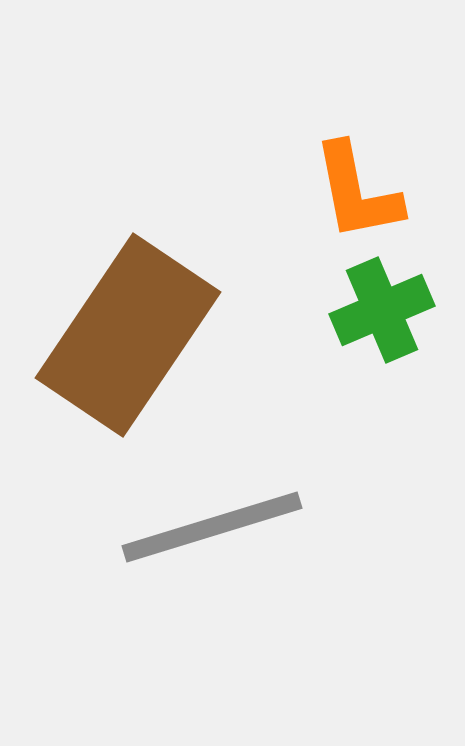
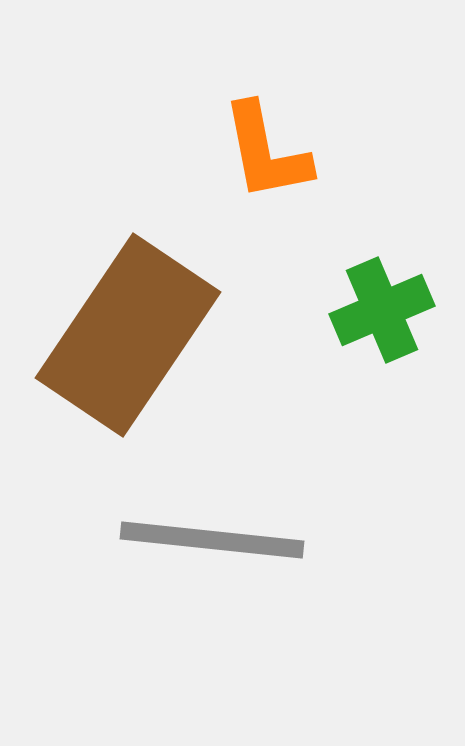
orange L-shape: moved 91 px left, 40 px up
gray line: moved 13 px down; rotated 23 degrees clockwise
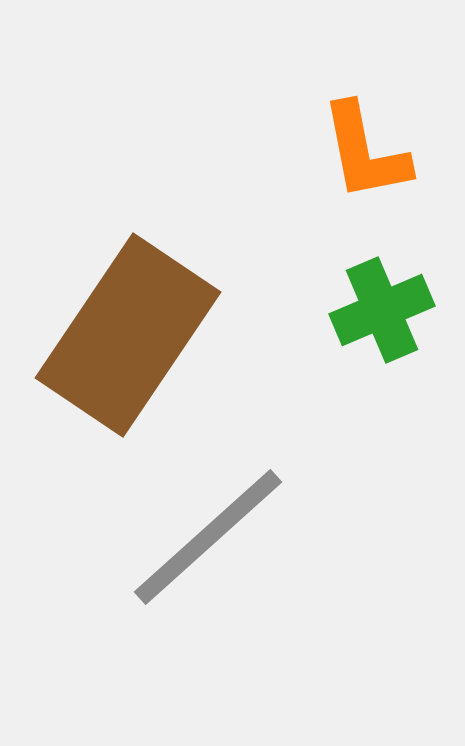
orange L-shape: moved 99 px right
gray line: moved 4 px left, 3 px up; rotated 48 degrees counterclockwise
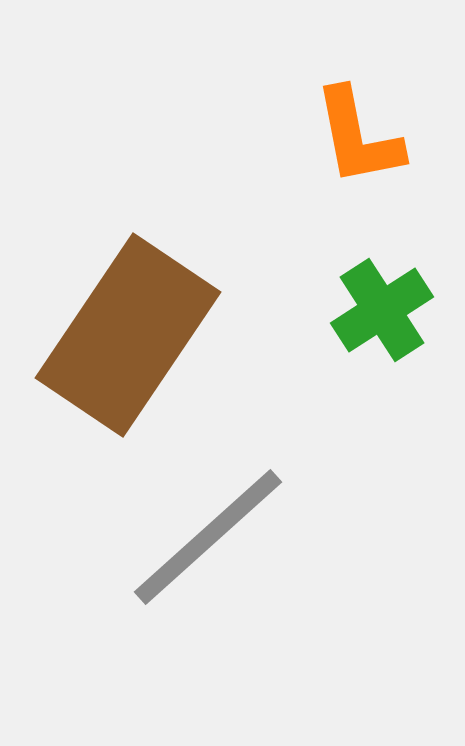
orange L-shape: moved 7 px left, 15 px up
green cross: rotated 10 degrees counterclockwise
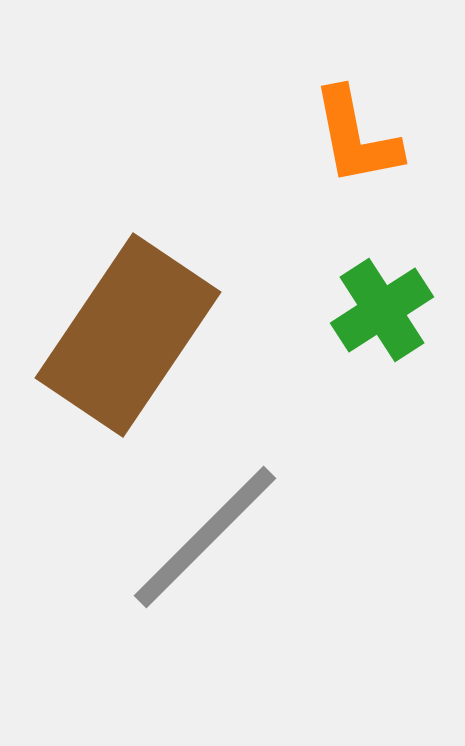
orange L-shape: moved 2 px left
gray line: moved 3 px left; rotated 3 degrees counterclockwise
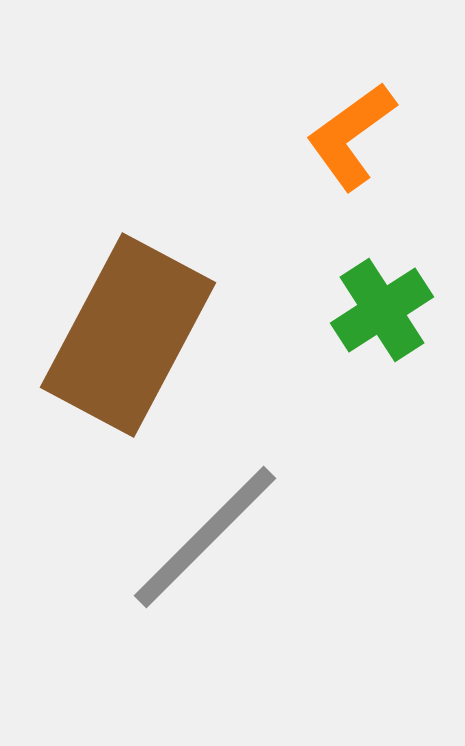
orange L-shape: moved 5 px left, 1 px up; rotated 65 degrees clockwise
brown rectangle: rotated 6 degrees counterclockwise
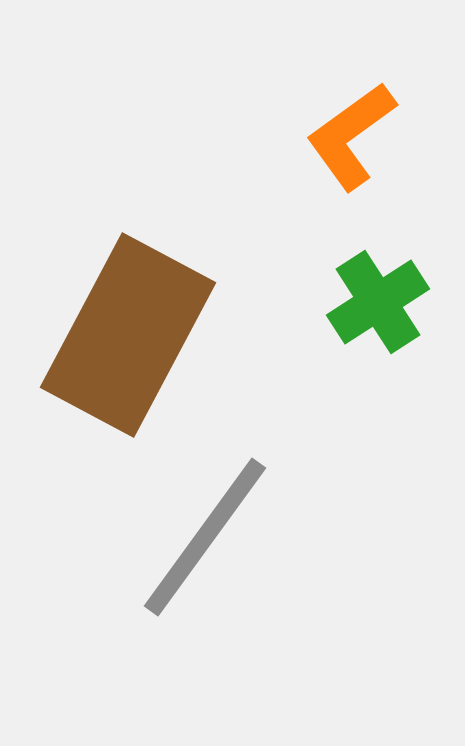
green cross: moved 4 px left, 8 px up
gray line: rotated 9 degrees counterclockwise
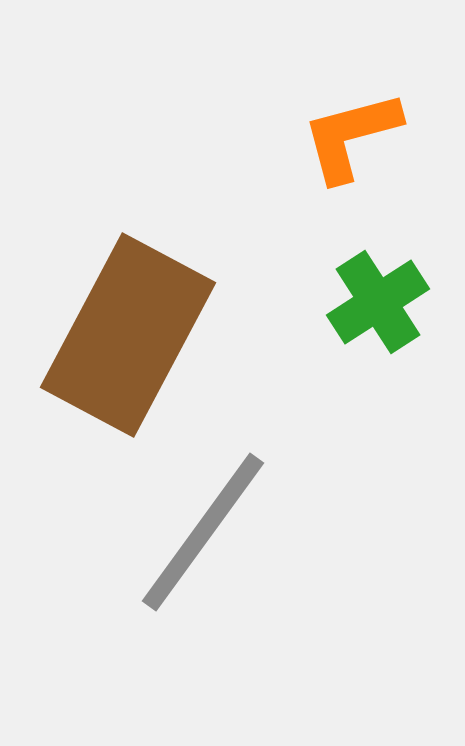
orange L-shape: rotated 21 degrees clockwise
gray line: moved 2 px left, 5 px up
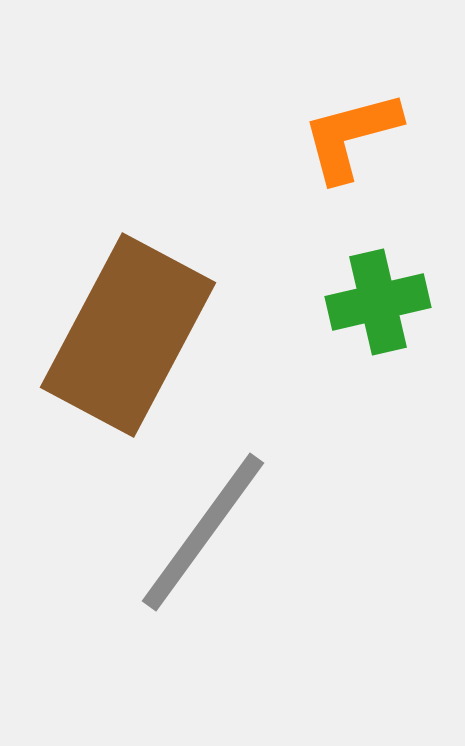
green cross: rotated 20 degrees clockwise
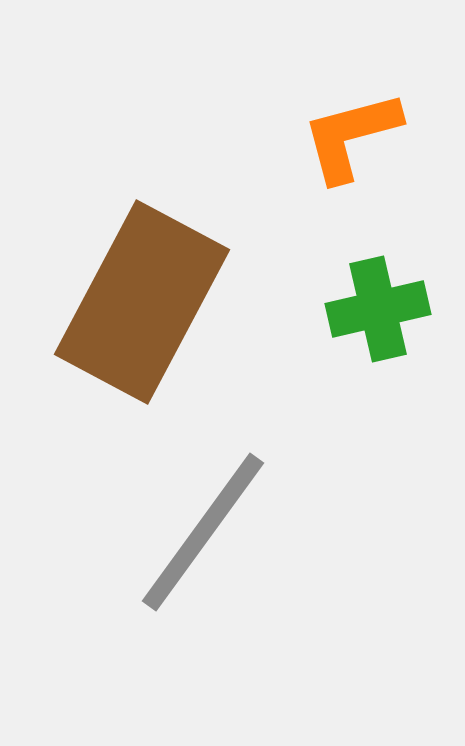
green cross: moved 7 px down
brown rectangle: moved 14 px right, 33 px up
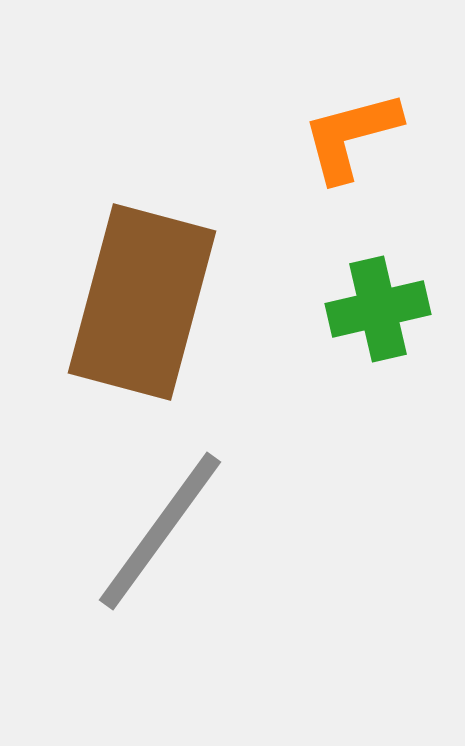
brown rectangle: rotated 13 degrees counterclockwise
gray line: moved 43 px left, 1 px up
